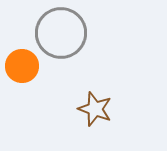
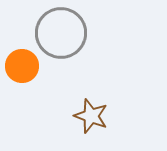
brown star: moved 4 px left, 7 px down
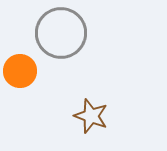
orange circle: moved 2 px left, 5 px down
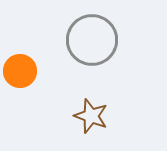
gray circle: moved 31 px right, 7 px down
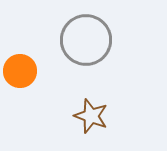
gray circle: moved 6 px left
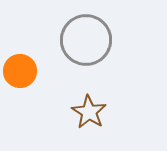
brown star: moved 2 px left, 4 px up; rotated 12 degrees clockwise
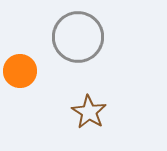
gray circle: moved 8 px left, 3 px up
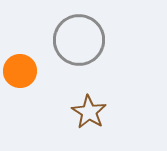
gray circle: moved 1 px right, 3 px down
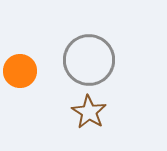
gray circle: moved 10 px right, 20 px down
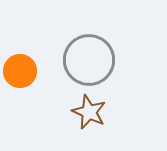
brown star: rotated 8 degrees counterclockwise
